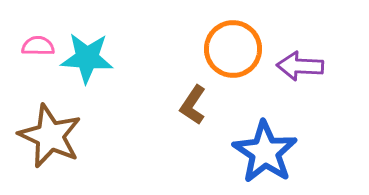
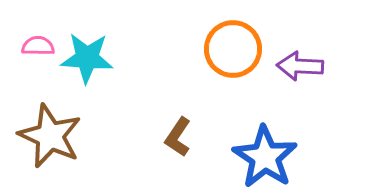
brown L-shape: moved 15 px left, 32 px down
blue star: moved 5 px down
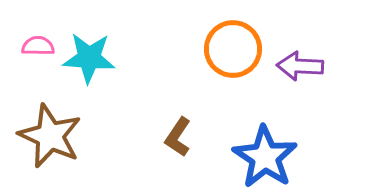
cyan star: moved 2 px right
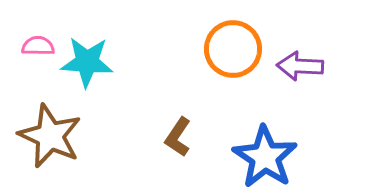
cyan star: moved 2 px left, 4 px down
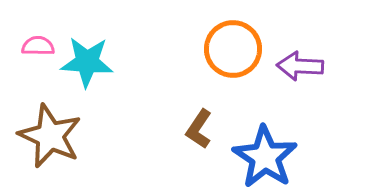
brown L-shape: moved 21 px right, 8 px up
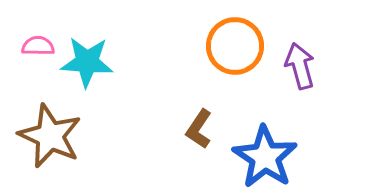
orange circle: moved 2 px right, 3 px up
purple arrow: rotated 72 degrees clockwise
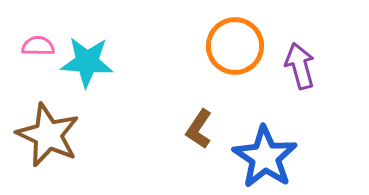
brown star: moved 2 px left, 1 px up
